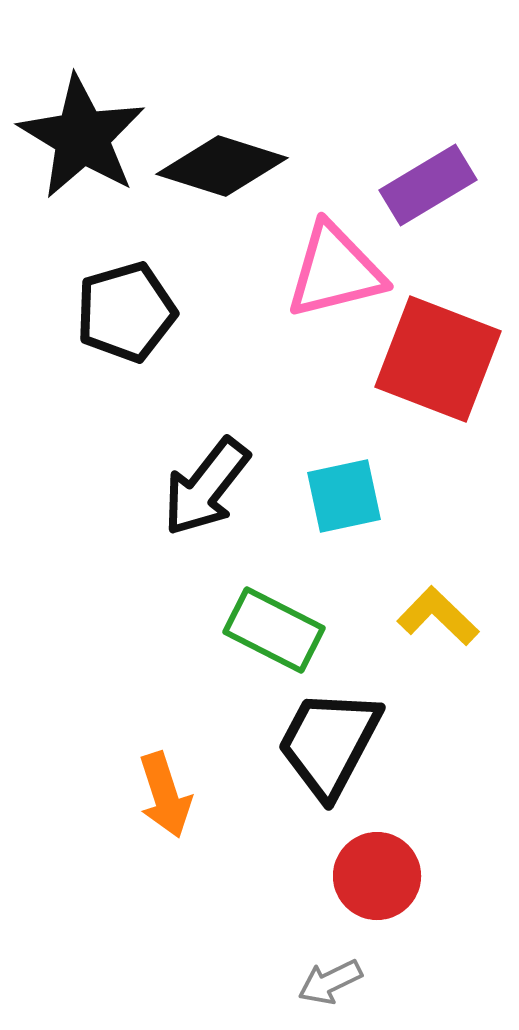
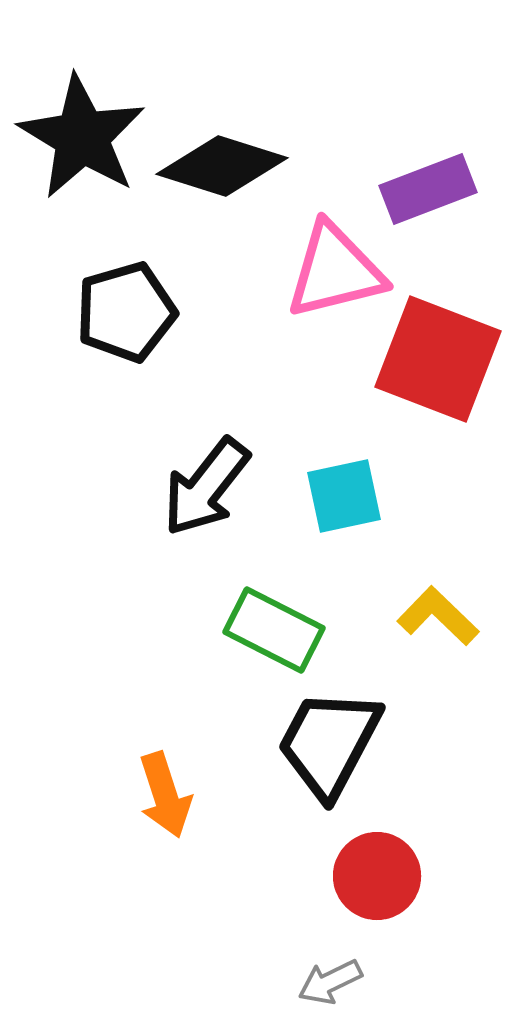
purple rectangle: moved 4 px down; rotated 10 degrees clockwise
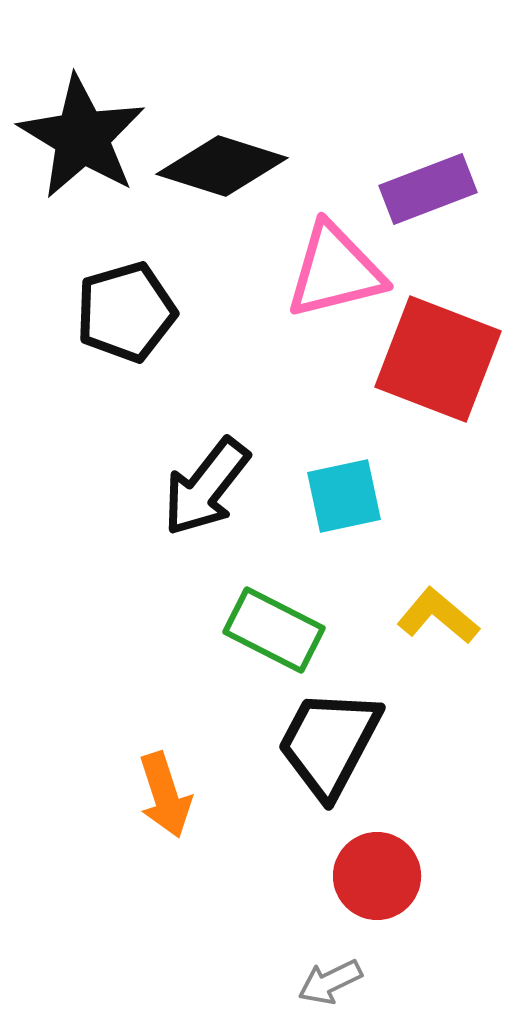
yellow L-shape: rotated 4 degrees counterclockwise
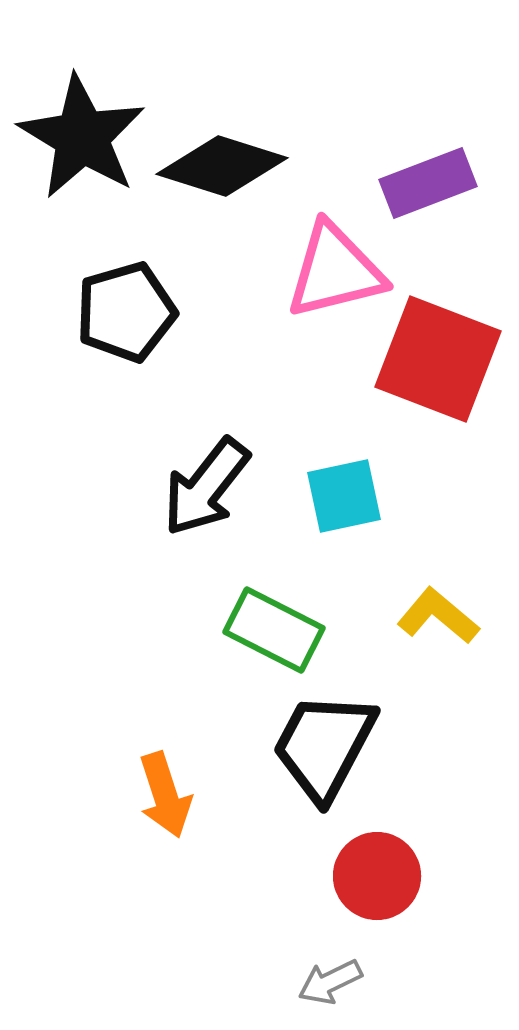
purple rectangle: moved 6 px up
black trapezoid: moved 5 px left, 3 px down
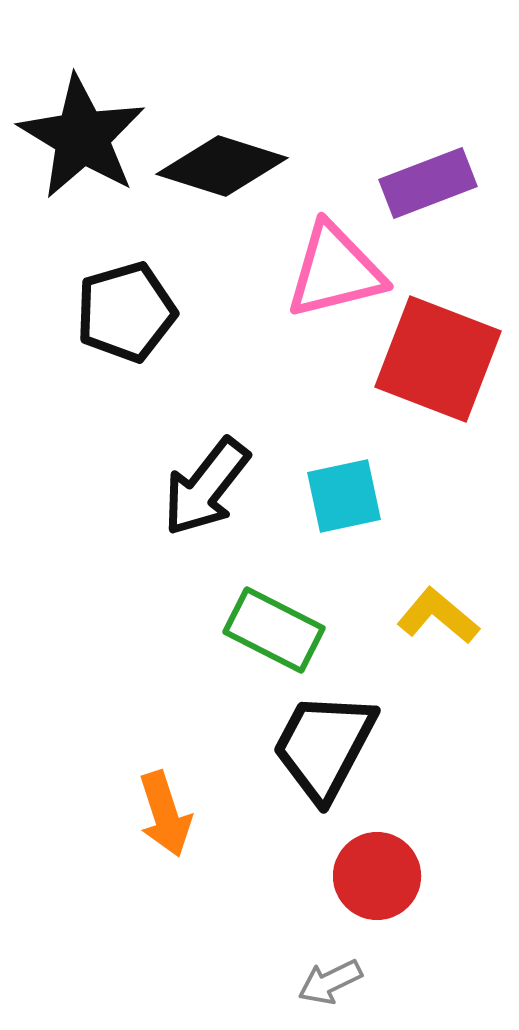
orange arrow: moved 19 px down
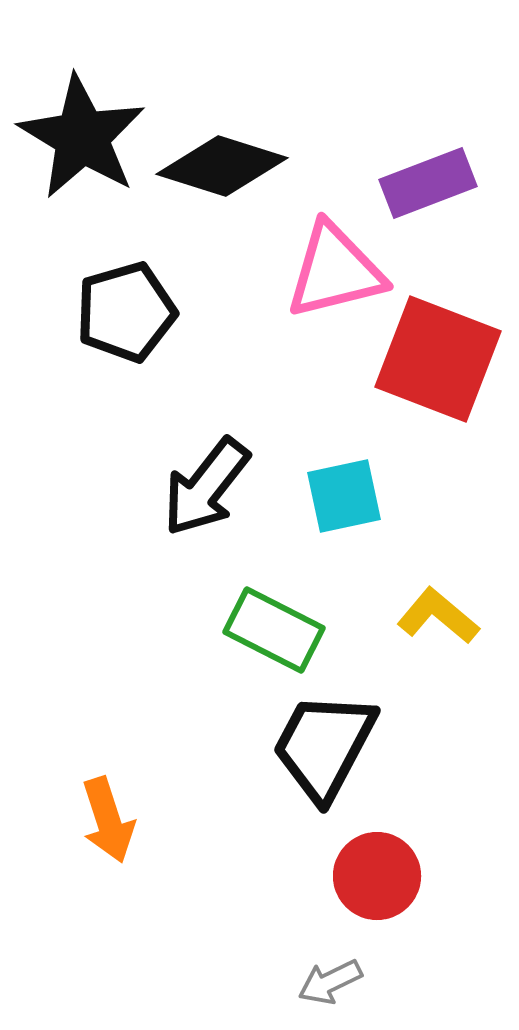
orange arrow: moved 57 px left, 6 px down
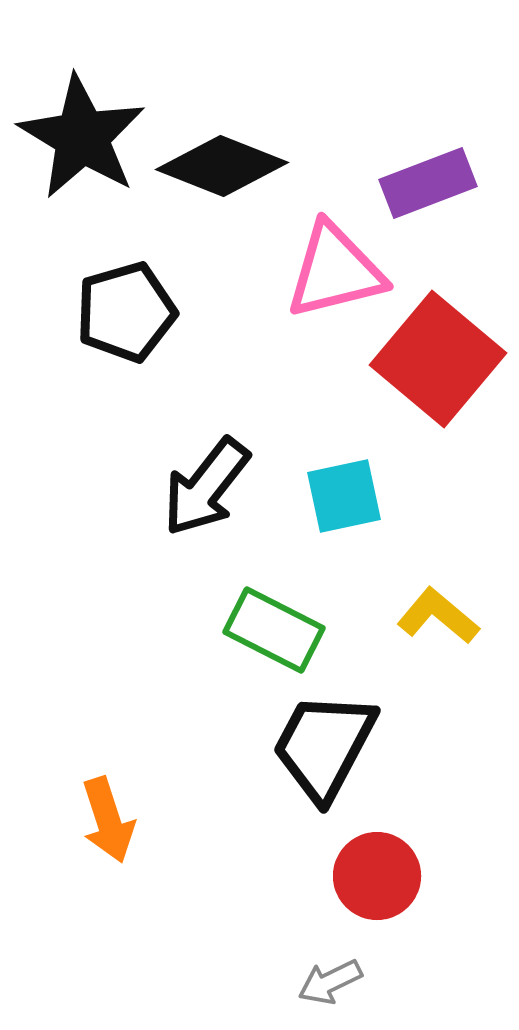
black diamond: rotated 4 degrees clockwise
red square: rotated 19 degrees clockwise
